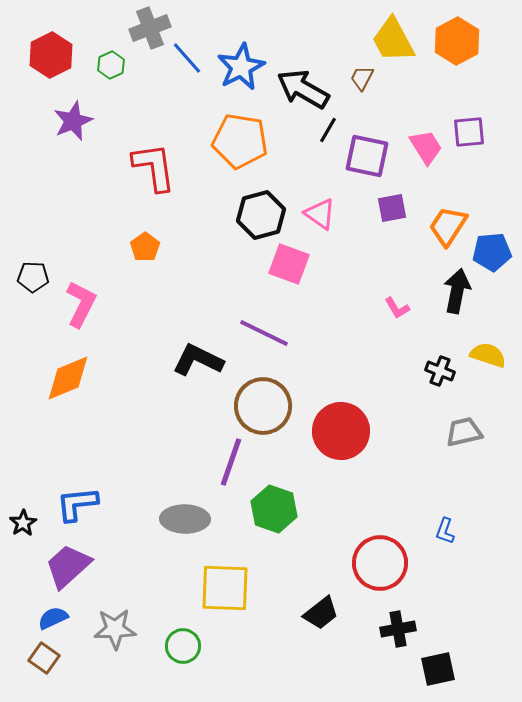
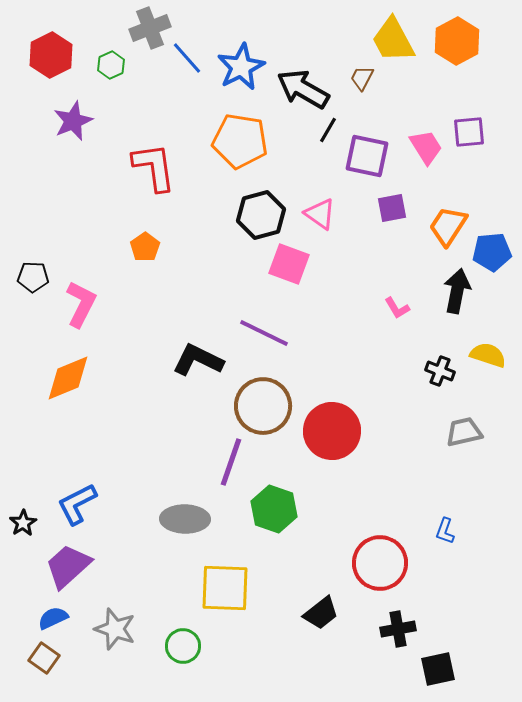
red circle at (341, 431): moved 9 px left
blue L-shape at (77, 504): rotated 21 degrees counterclockwise
gray star at (115, 629): rotated 21 degrees clockwise
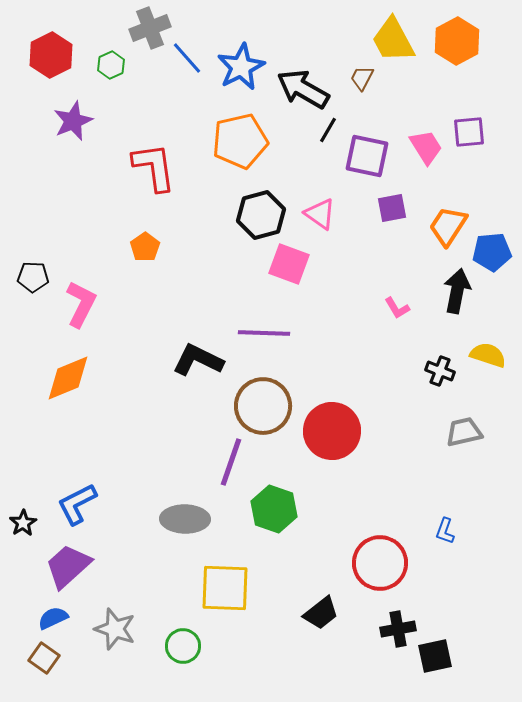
orange pentagon at (240, 141): rotated 22 degrees counterclockwise
purple line at (264, 333): rotated 24 degrees counterclockwise
black square at (438, 669): moved 3 px left, 13 px up
